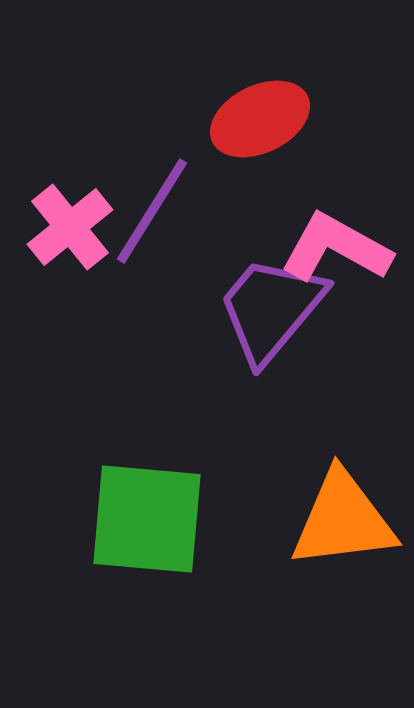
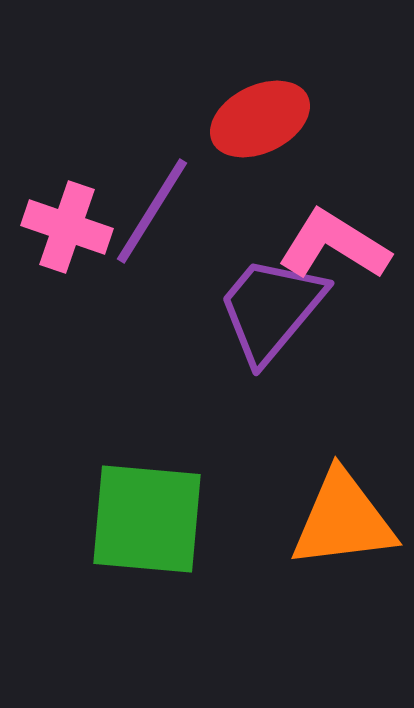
pink cross: moved 3 px left; rotated 32 degrees counterclockwise
pink L-shape: moved 2 px left, 3 px up; rotated 3 degrees clockwise
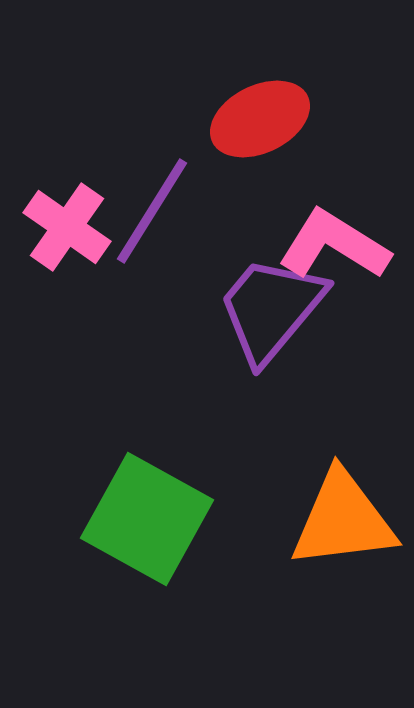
pink cross: rotated 16 degrees clockwise
green square: rotated 24 degrees clockwise
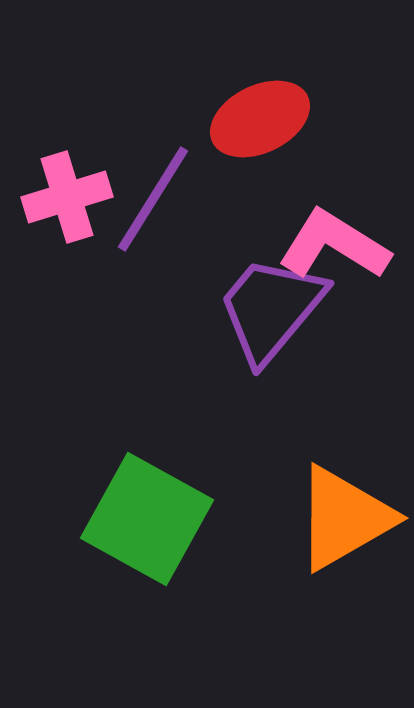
purple line: moved 1 px right, 12 px up
pink cross: moved 30 px up; rotated 38 degrees clockwise
orange triangle: moved 1 px right, 2 px up; rotated 23 degrees counterclockwise
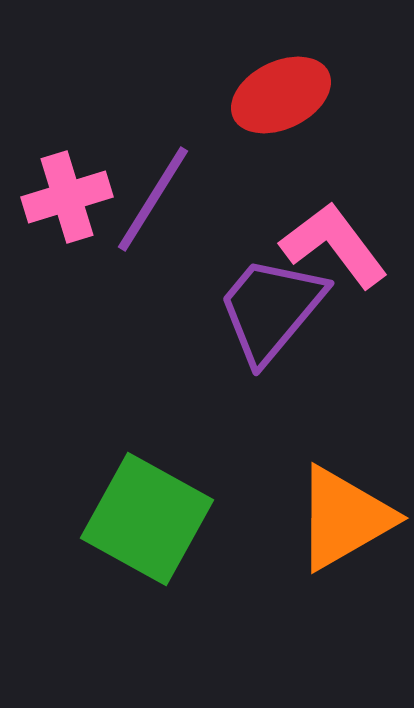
red ellipse: moved 21 px right, 24 px up
pink L-shape: rotated 21 degrees clockwise
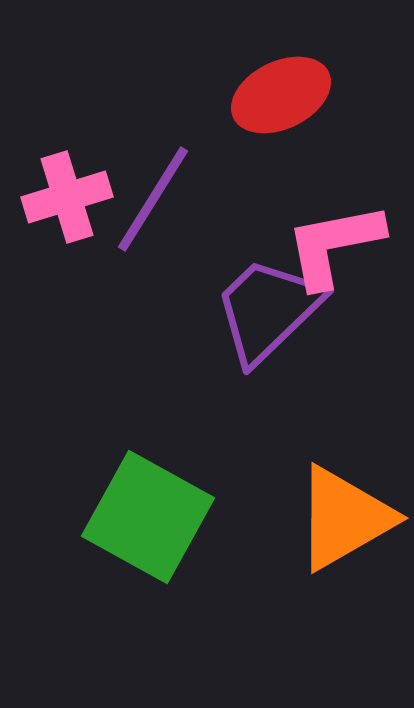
pink L-shape: rotated 64 degrees counterclockwise
purple trapezoid: moved 3 px left, 1 px down; rotated 6 degrees clockwise
green square: moved 1 px right, 2 px up
